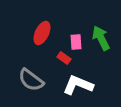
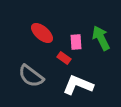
red ellipse: rotated 75 degrees counterclockwise
gray semicircle: moved 4 px up
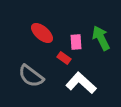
white L-shape: moved 3 px right, 2 px up; rotated 20 degrees clockwise
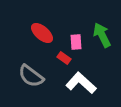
green arrow: moved 1 px right, 3 px up
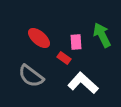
red ellipse: moved 3 px left, 5 px down
white L-shape: moved 2 px right
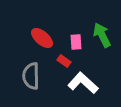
red ellipse: moved 3 px right
red rectangle: moved 3 px down
gray semicircle: rotated 52 degrees clockwise
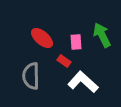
white L-shape: moved 1 px up
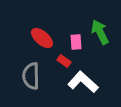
green arrow: moved 2 px left, 3 px up
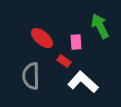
green arrow: moved 6 px up
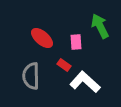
red rectangle: moved 4 px down
white L-shape: moved 2 px right
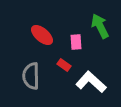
red ellipse: moved 3 px up
white L-shape: moved 6 px right
